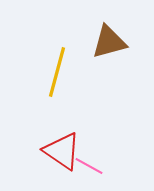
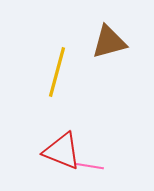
red triangle: rotated 12 degrees counterclockwise
pink line: rotated 20 degrees counterclockwise
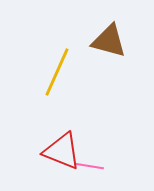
brown triangle: moved 1 px up; rotated 30 degrees clockwise
yellow line: rotated 9 degrees clockwise
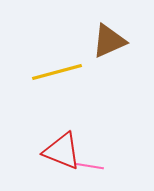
brown triangle: rotated 39 degrees counterclockwise
yellow line: rotated 51 degrees clockwise
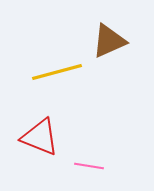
red triangle: moved 22 px left, 14 px up
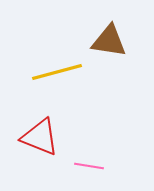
brown triangle: rotated 33 degrees clockwise
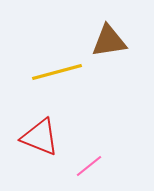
brown triangle: rotated 18 degrees counterclockwise
pink line: rotated 48 degrees counterclockwise
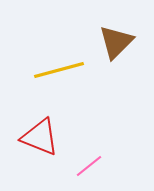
brown triangle: moved 7 px right, 1 px down; rotated 36 degrees counterclockwise
yellow line: moved 2 px right, 2 px up
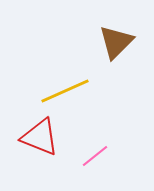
yellow line: moved 6 px right, 21 px down; rotated 9 degrees counterclockwise
pink line: moved 6 px right, 10 px up
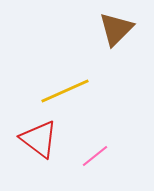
brown triangle: moved 13 px up
red triangle: moved 1 px left, 2 px down; rotated 15 degrees clockwise
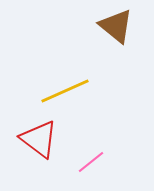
brown triangle: moved 3 px up; rotated 36 degrees counterclockwise
pink line: moved 4 px left, 6 px down
